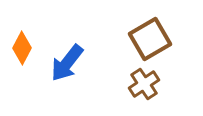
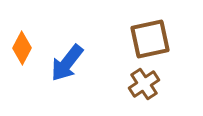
brown square: rotated 18 degrees clockwise
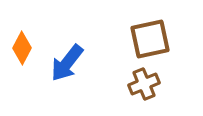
brown cross: rotated 12 degrees clockwise
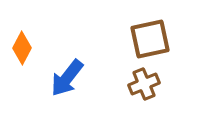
blue arrow: moved 15 px down
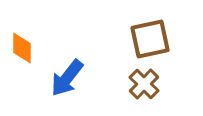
orange diamond: rotated 28 degrees counterclockwise
brown cross: rotated 24 degrees counterclockwise
